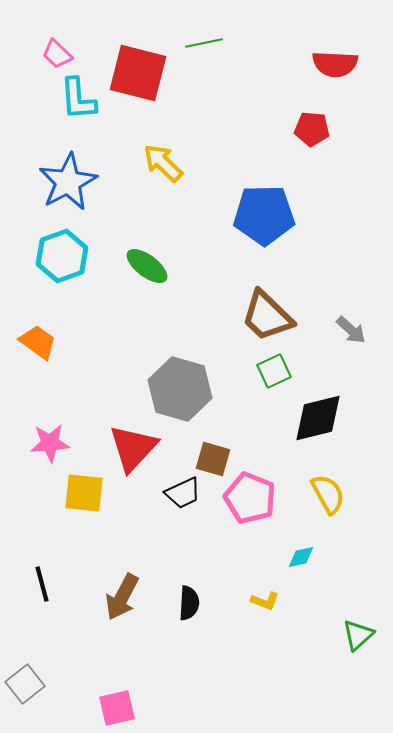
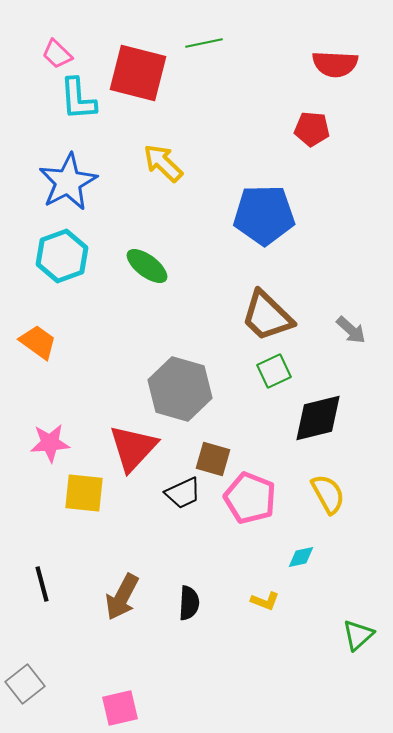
pink square: moved 3 px right
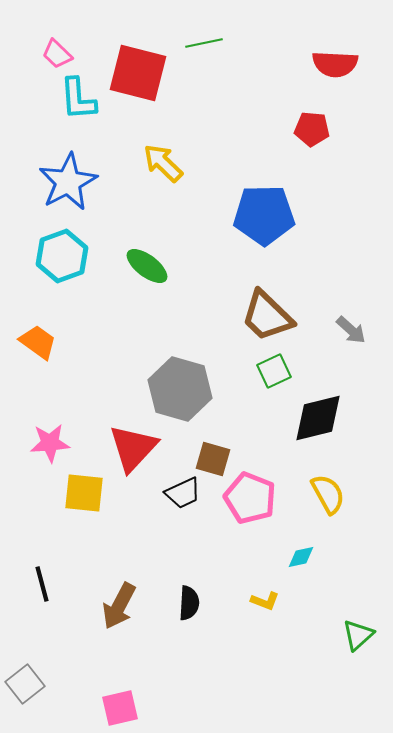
brown arrow: moved 3 px left, 9 px down
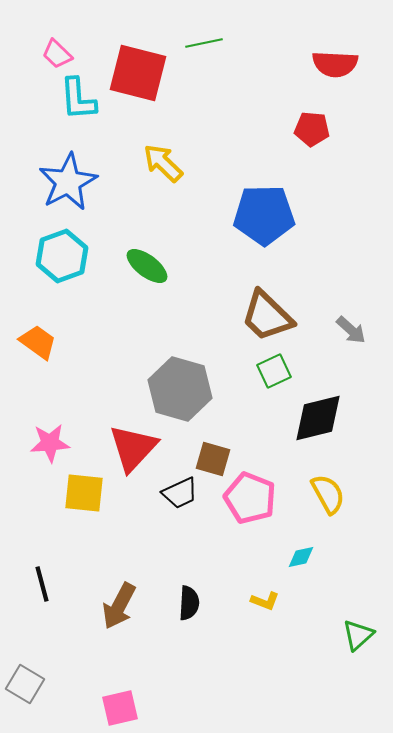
black trapezoid: moved 3 px left
gray square: rotated 21 degrees counterclockwise
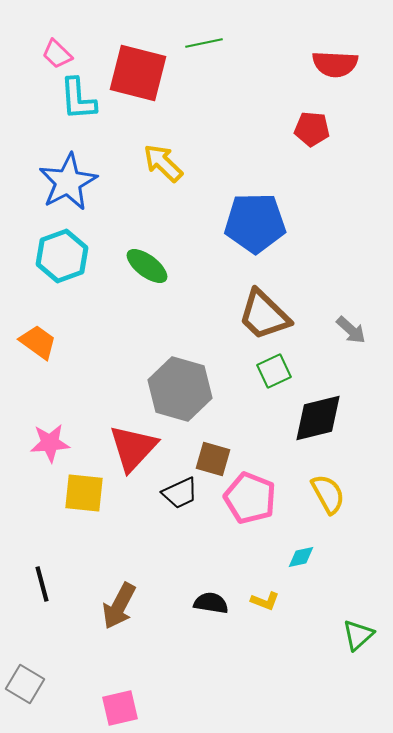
blue pentagon: moved 9 px left, 8 px down
brown trapezoid: moved 3 px left, 1 px up
black semicircle: moved 22 px right; rotated 84 degrees counterclockwise
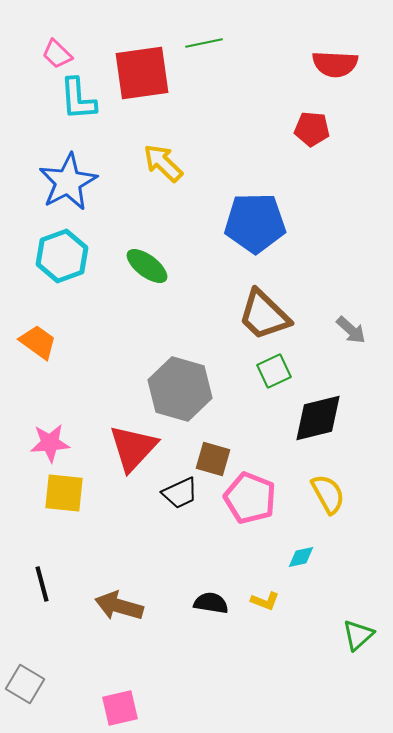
red square: moved 4 px right; rotated 22 degrees counterclockwise
yellow square: moved 20 px left
brown arrow: rotated 78 degrees clockwise
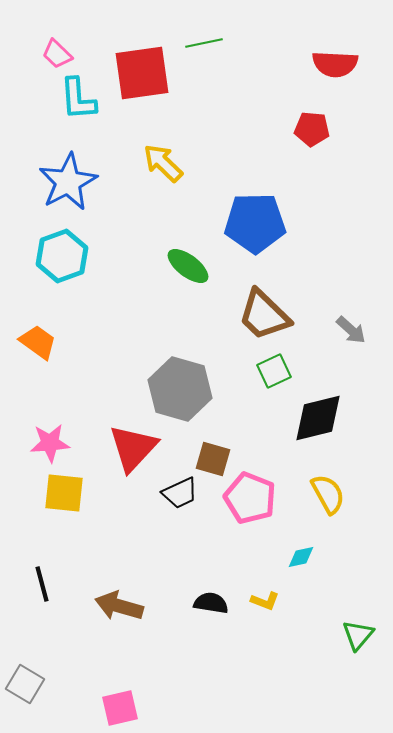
green ellipse: moved 41 px right
green triangle: rotated 8 degrees counterclockwise
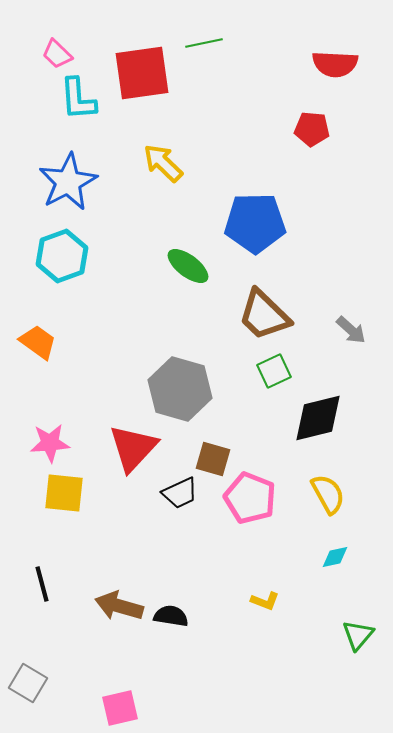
cyan diamond: moved 34 px right
black semicircle: moved 40 px left, 13 px down
gray square: moved 3 px right, 1 px up
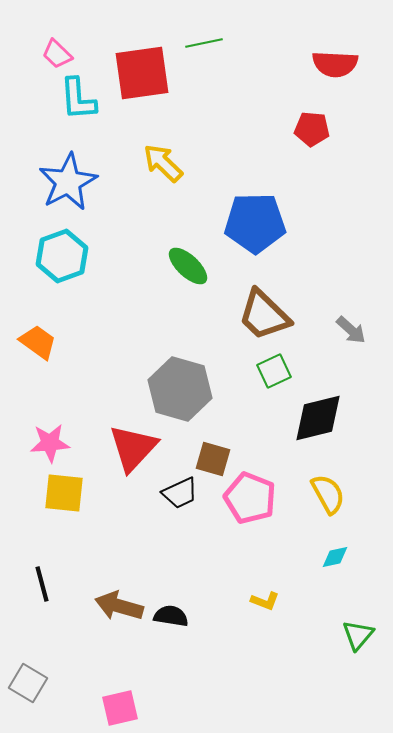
green ellipse: rotated 6 degrees clockwise
